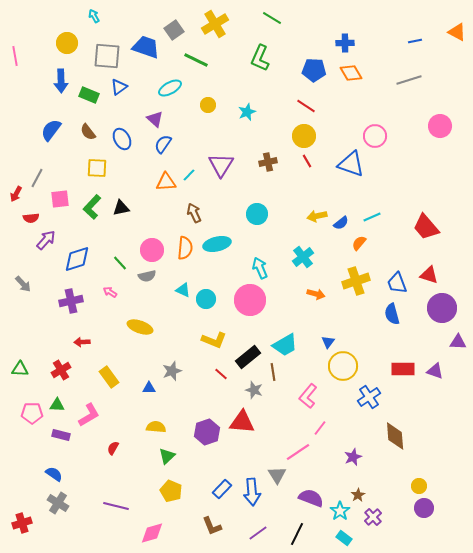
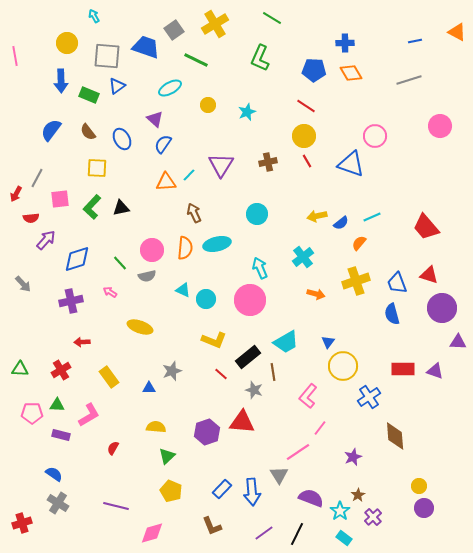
blue triangle at (119, 87): moved 2 px left, 1 px up
cyan trapezoid at (285, 345): moved 1 px right, 3 px up
gray triangle at (277, 475): moved 2 px right
purple line at (258, 533): moved 6 px right
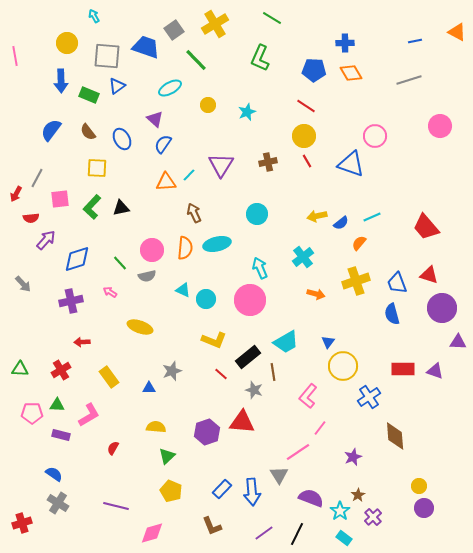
green line at (196, 60): rotated 20 degrees clockwise
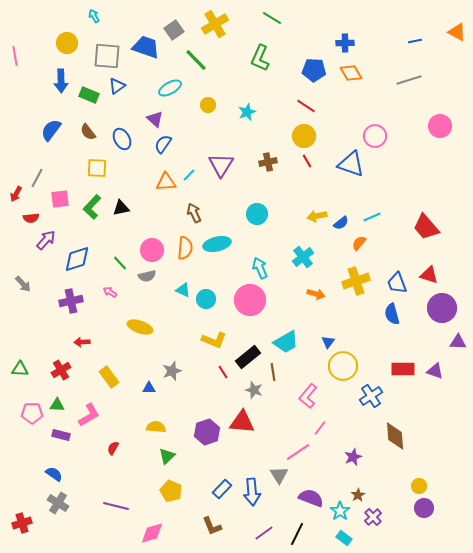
red line at (221, 374): moved 2 px right, 2 px up; rotated 16 degrees clockwise
blue cross at (369, 397): moved 2 px right, 1 px up
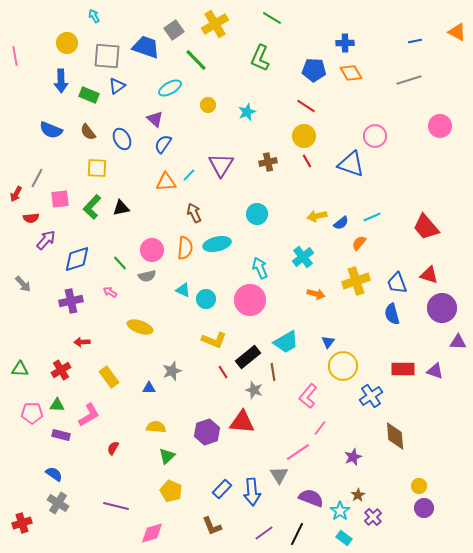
blue semicircle at (51, 130): rotated 105 degrees counterclockwise
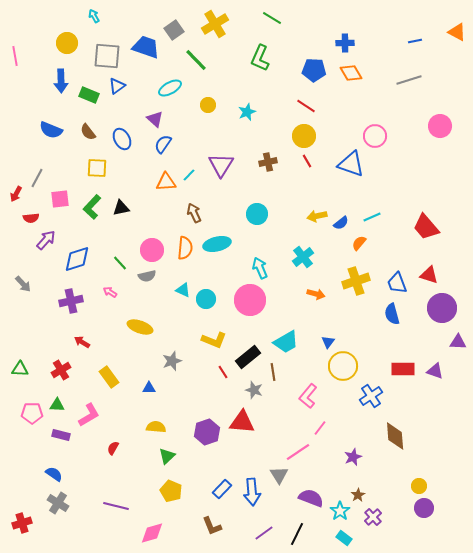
red arrow at (82, 342): rotated 35 degrees clockwise
gray star at (172, 371): moved 10 px up
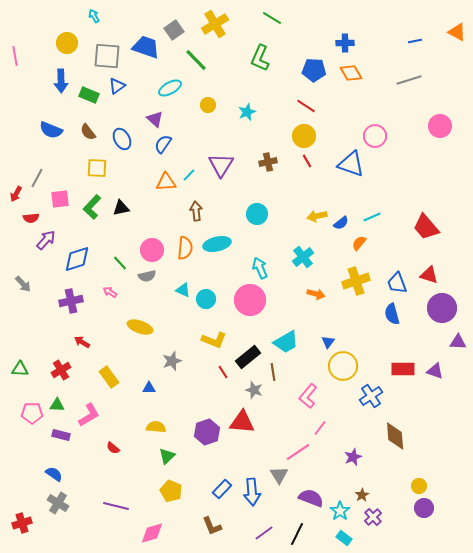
brown arrow at (194, 213): moved 2 px right, 2 px up; rotated 18 degrees clockwise
red semicircle at (113, 448): rotated 80 degrees counterclockwise
brown star at (358, 495): moved 4 px right
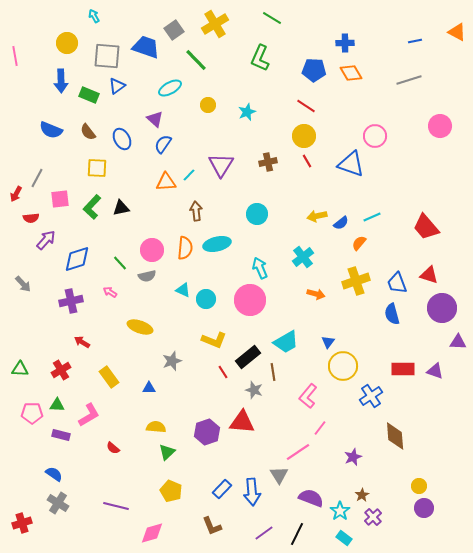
green triangle at (167, 456): moved 4 px up
